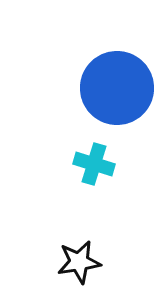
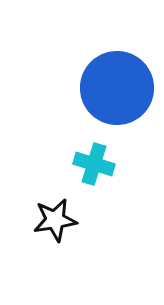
black star: moved 24 px left, 42 px up
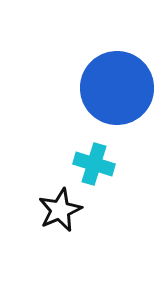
black star: moved 5 px right, 10 px up; rotated 15 degrees counterclockwise
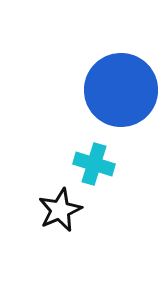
blue circle: moved 4 px right, 2 px down
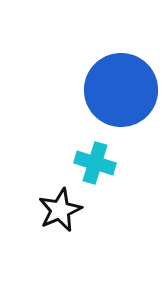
cyan cross: moved 1 px right, 1 px up
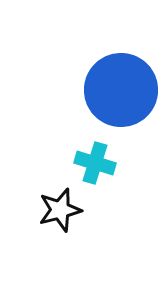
black star: rotated 9 degrees clockwise
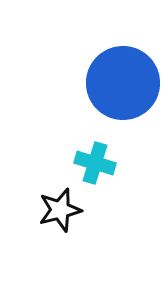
blue circle: moved 2 px right, 7 px up
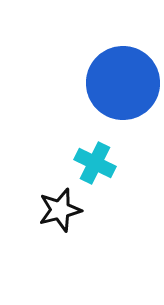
cyan cross: rotated 9 degrees clockwise
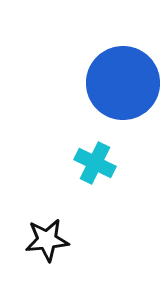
black star: moved 13 px left, 30 px down; rotated 9 degrees clockwise
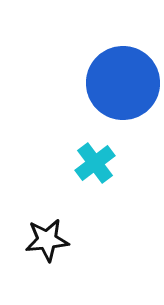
cyan cross: rotated 27 degrees clockwise
